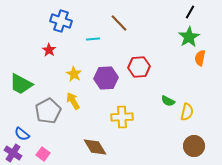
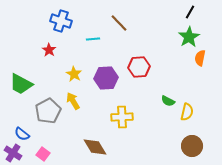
brown circle: moved 2 px left
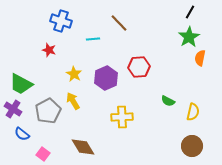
red star: rotated 16 degrees counterclockwise
purple hexagon: rotated 20 degrees counterclockwise
yellow semicircle: moved 6 px right
brown diamond: moved 12 px left
purple cross: moved 44 px up
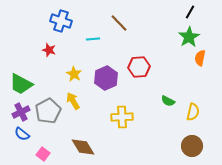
purple cross: moved 8 px right, 3 px down; rotated 30 degrees clockwise
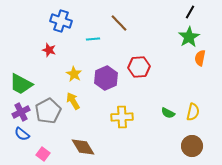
green semicircle: moved 12 px down
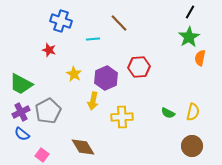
yellow arrow: moved 20 px right; rotated 138 degrees counterclockwise
pink square: moved 1 px left, 1 px down
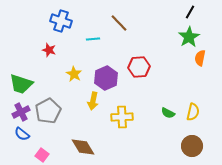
green trapezoid: rotated 10 degrees counterclockwise
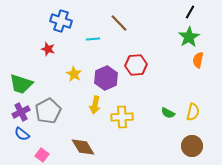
red star: moved 1 px left, 1 px up
orange semicircle: moved 2 px left, 2 px down
red hexagon: moved 3 px left, 2 px up
yellow arrow: moved 2 px right, 4 px down
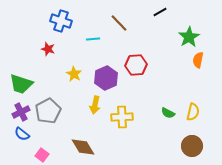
black line: moved 30 px left; rotated 32 degrees clockwise
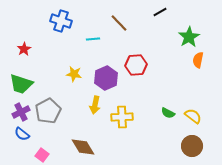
red star: moved 24 px left; rotated 24 degrees clockwise
yellow star: rotated 21 degrees counterclockwise
yellow semicircle: moved 4 px down; rotated 66 degrees counterclockwise
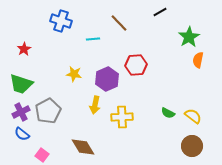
purple hexagon: moved 1 px right, 1 px down
